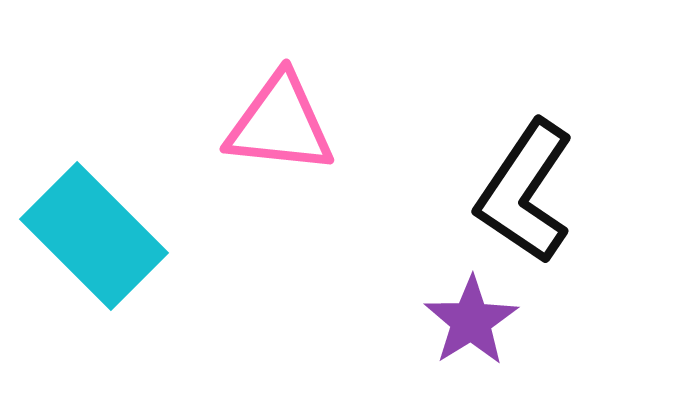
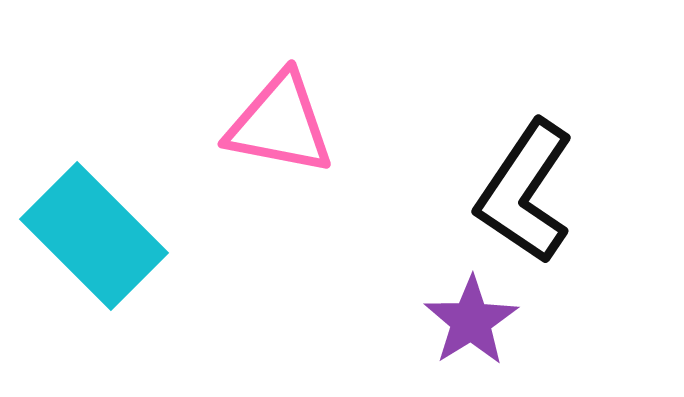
pink triangle: rotated 5 degrees clockwise
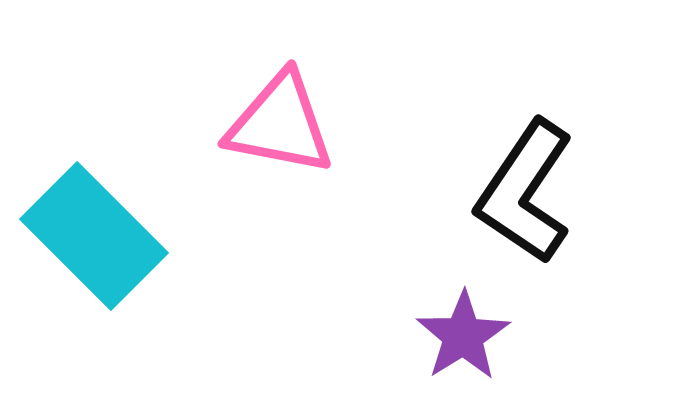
purple star: moved 8 px left, 15 px down
